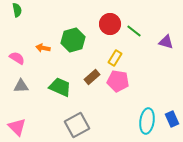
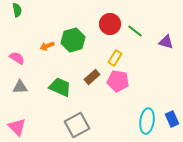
green line: moved 1 px right
orange arrow: moved 4 px right, 2 px up; rotated 32 degrees counterclockwise
gray triangle: moved 1 px left, 1 px down
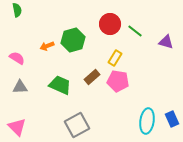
green trapezoid: moved 2 px up
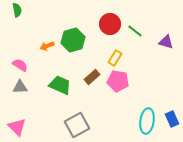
pink semicircle: moved 3 px right, 7 px down
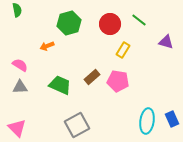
green line: moved 4 px right, 11 px up
green hexagon: moved 4 px left, 17 px up
yellow rectangle: moved 8 px right, 8 px up
pink triangle: moved 1 px down
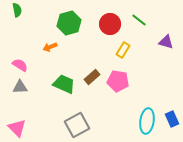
orange arrow: moved 3 px right, 1 px down
green trapezoid: moved 4 px right, 1 px up
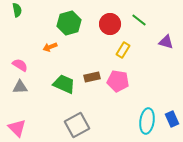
brown rectangle: rotated 28 degrees clockwise
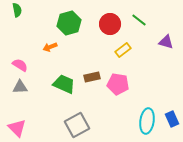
yellow rectangle: rotated 21 degrees clockwise
pink pentagon: moved 3 px down
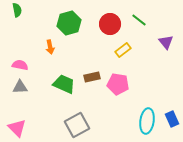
purple triangle: rotated 35 degrees clockwise
orange arrow: rotated 80 degrees counterclockwise
pink semicircle: rotated 21 degrees counterclockwise
